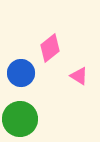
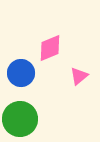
pink diamond: rotated 16 degrees clockwise
pink triangle: rotated 48 degrees clockwise
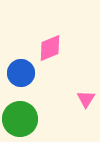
pink triangle: moved 7 px right, 23 px down; rotated 18 degrees counterclockwise
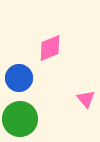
blue circle: moved 2 px left, 5 px down
pink triangle: rotated 12 degrees counterclockwise
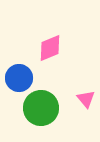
green circle: moved 21 px right, 11 px up
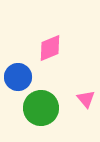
blue circle: moved 1 px left, 1 px up
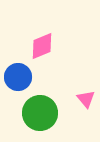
pink diamond: moved 8 px left, 2 px up
green circle: moved 1 px left, 5 px down
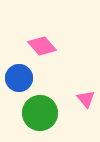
pink diamond: rotated 72 degrees clockwise
blue circle: moved 1 px right, 1 px down
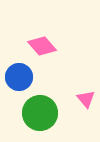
blue circle: moved 1 px up
